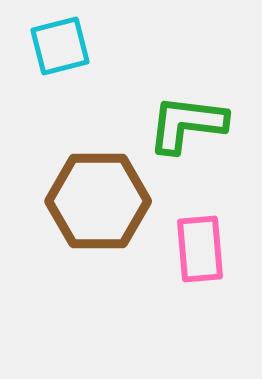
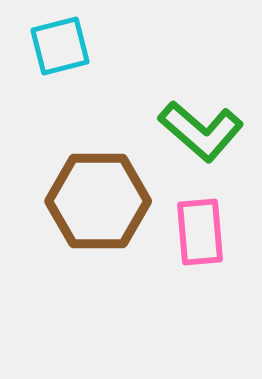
green L-shape: moved 14 px right, 7 px down; rotated 146 degrees counterclockwise
pink rectangle: moved 17 px up
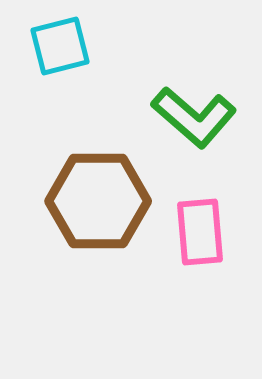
green L-shape: moved 7 px left, 14 px up
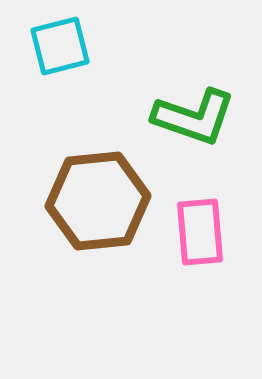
green L-shape: rotated 22 degrees counterclockwise
brown hexagon: rotated 6 degrees counterclockwise
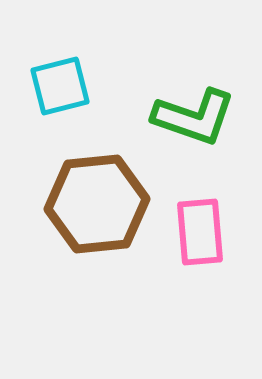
cyan square: moved 40 px down
brown hexagon: moved 1 px left, 3 px down
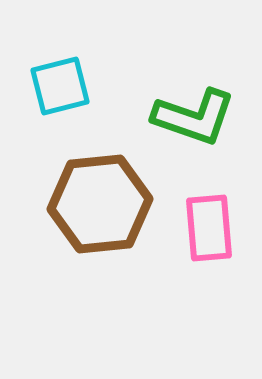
brown hexagon: moved 3 px right
pink rectangle: moved 9 px right, 4 px up
